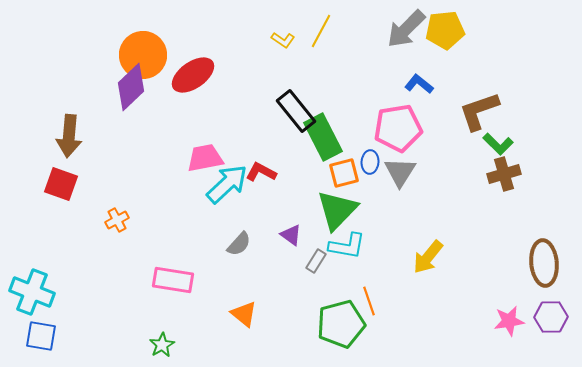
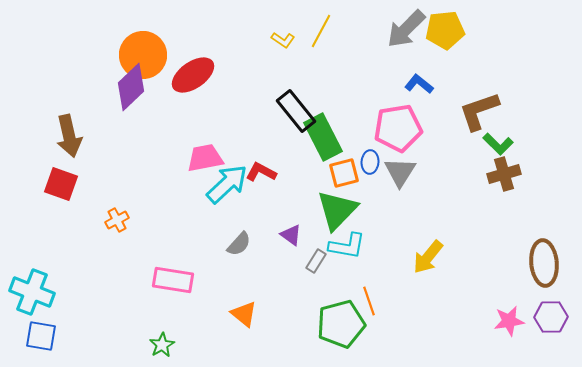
brown arrow: rotated 18 degrees counterclockwise
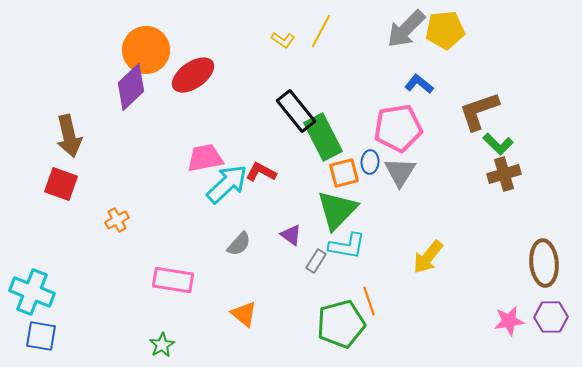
orange circle: moved 3 px right, 5 px up
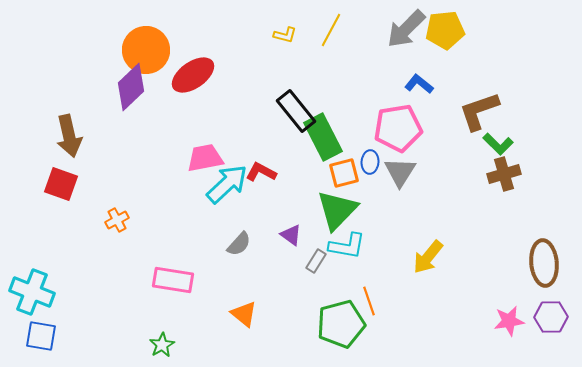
yellow line: moved 10 px right, 1 px up
yellow L-shape: moved 2 px right, 5 px up; rotated 20 degrees counterclockwise
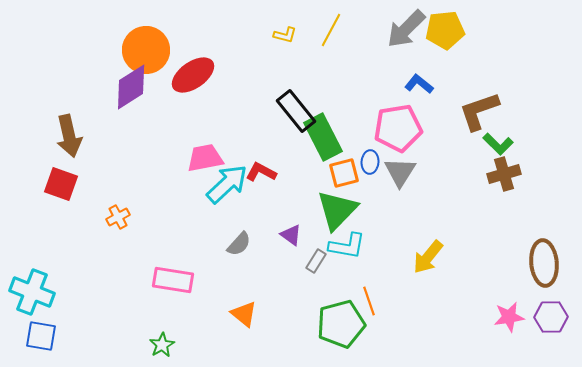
purple diamond: rotated 12 degrees clockwise
orange cross: moved 1 px right, 3 px up
pink star: moved 4 px up
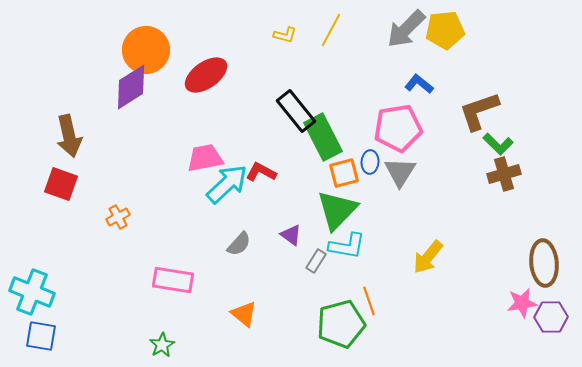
red ellipse: moved 13 px right
pink star: moved 13 px right, 14 px up
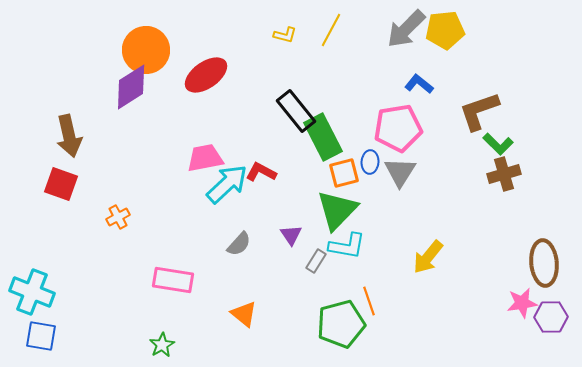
purple triangle: rotated 20 degrees clockwise
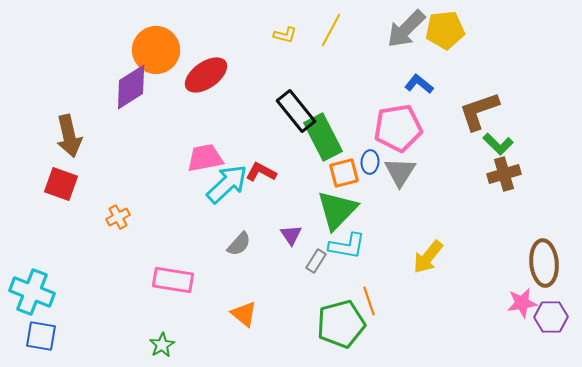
orange circle: moved 10 px right
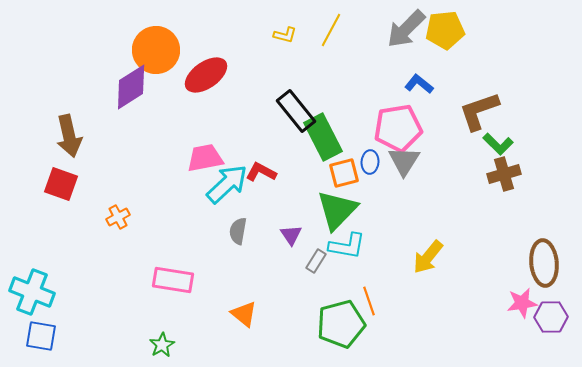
gray triangle: moved 4 px right, 11 px up
gray semicircle: moved 1 px left, 13 px up; rotated 148 degrees clockwise
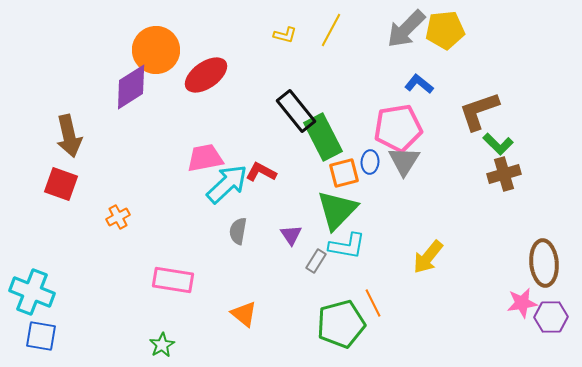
orange line: moved 4 px right, 2 px down; rotated 8 degrees counterclockwise
